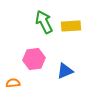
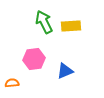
orange semicircle: moved 1 px left
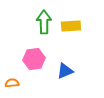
green arrow: rotated 25 degrees clockwise
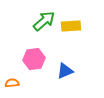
green arrow: moved 1 px up; rotated 50 degrees clockwise
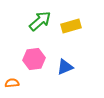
green arrow: moved 4 px left
yellow rectangle: rotated 12 degrees counterclockwise
blue triangle: moved 4 px up
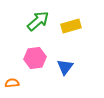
green arrow: moved 2 px left
pink hexagon: moved 1 px right, 1 px up
blue triangle: rotated 30 degrees counterclockwise
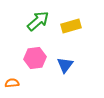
blue triangle: moved 2 px up
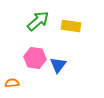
yellow rectangle: rotated 24 degrees clockwise
pink hexagon: rotated 15 degrees clockwise
blue triangle: moved 7 px left
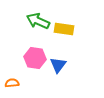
green arrow: rotated 115 degrees counterclockwise
yellow rectangle: moved 7 px left, 3 px down
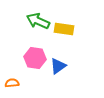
blue triangle: moved 1 px down; rotated 18 degrees clockwise
